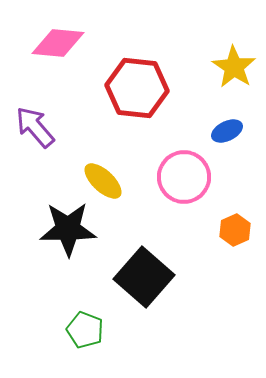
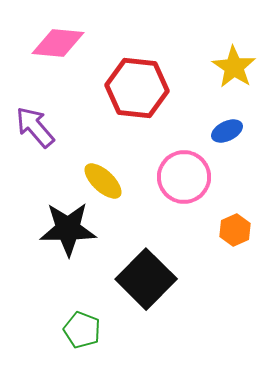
black square: moved 2 px right, 2 px down; rotated 4 degrees clockwise
green pentagon: moved 3 px left
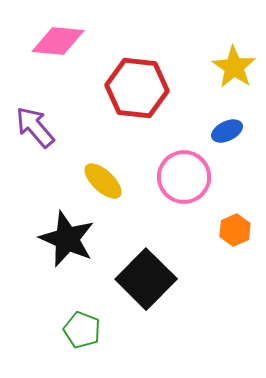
pink diamond: moved 2 px up
black star: moved 1 px left, 10 px down; rotated 24 degrees clockwise
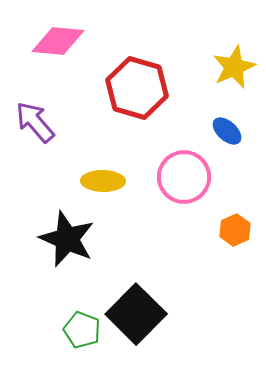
yellow star: rotated 15 degrees clockwise
red hexagon: rotated 10 degrees clockwise
purple arrow: moved 5 px up
blue ellipse: rotated 68 degrees clockwise
yellow ellipse: rotated 42 degrees counterclockwise
black square: moved 10 px left, 35 px down
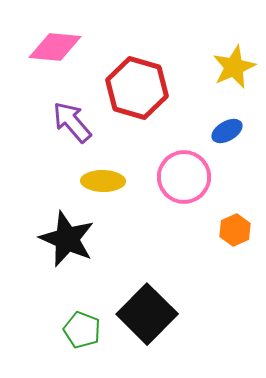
pink diamond: moved 3 px left, 6 px down
purple arrow: moved 37 px right
blue ellipse: rotated 72 degrees counterclockwise
black square: moved 11 px right
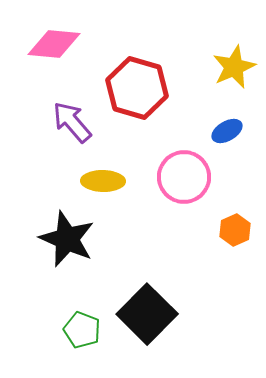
pink diamond: moved 1 px left, 3 px up
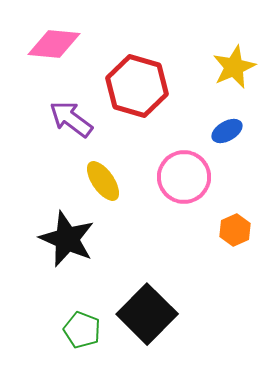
red hexagon: moved 2 px up
purple arrow: moved 1 px left, 3 px up; rotated 12 degrees counterclockwise
yellow ellipse: rotated 54 degrees clockwise
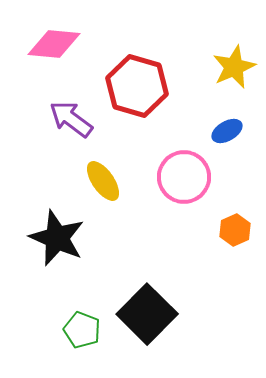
black star: moved 10 px left, 1 px up
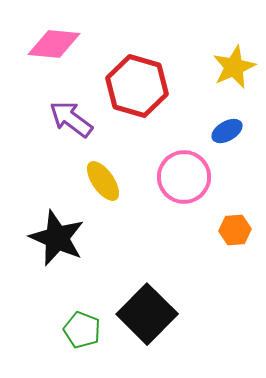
orange hexagon: rotated 20 degrees clockwise
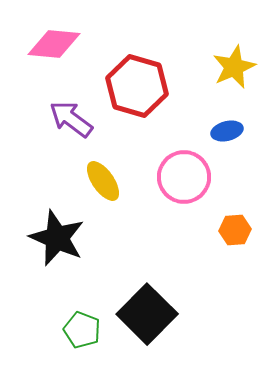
blue ellipse: rotated 16 degrees clockwise
